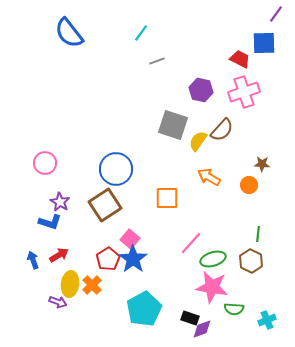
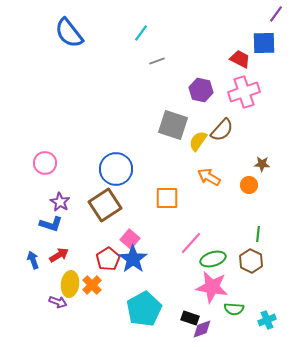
blue L-shape: moved 1 px right, 2 px down
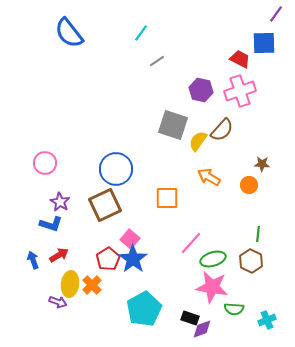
gray line: rotated 14 degrees counterclockwise
pink cross: moved 4 px left, 1 px up
brown square: rotated 8 degrees clockwise
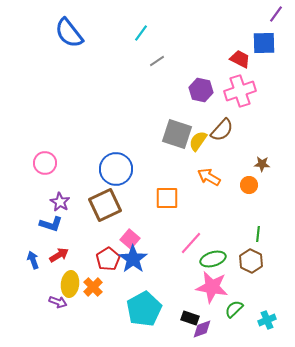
gray square: moved 4 px right, 9 px down
orange cross: moved 1 px right, 2 px down
green semicircle: rotated 132 degrees clockwise
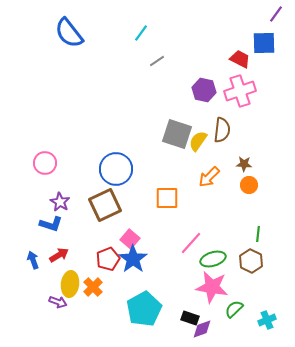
purple hexagon: moved 3 px right
brown semicircle: rotated 35 degrees counterclockwise
brown star: moved 18 px left
orange arrow: rotated 75 degrees counterclockwise
red pentagon: rotated 10 degrees clockwise
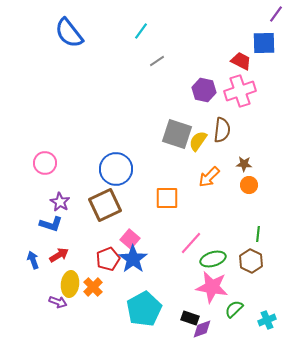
cyan line: moved 2 px up
red trapezoid: moved 1 px right, 2 px down
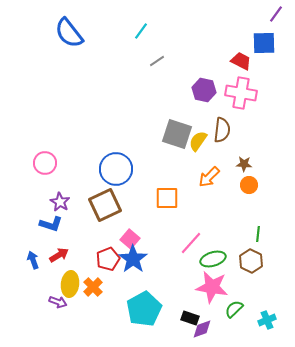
pink cross: moved 1 px right, 2 px down; rotated 28 degrees clockwise
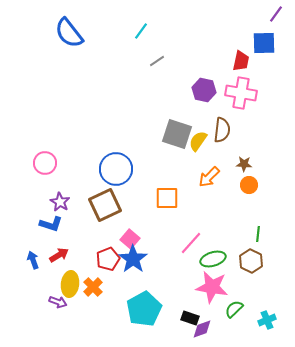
red trapezoid: rotated 75 degrees clockwise
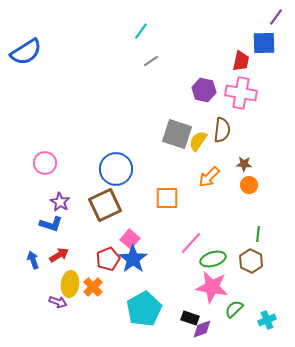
purple line: moved 3 px down
blue semicircle: moved 43 px left, 19 px down; rotated 84 degrees counterclockwise
gray line: moved 6 px left
